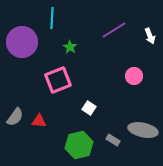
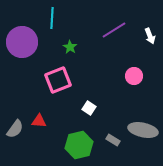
gray semicircle: moved 12 px down
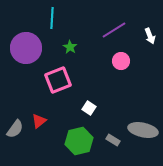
purple circle: moved 4 px right, 6 px down
pink circle: moved 13 px left, 15 px up
red triangle: rotated 42 degrees counterclockwise
green hexagon: moved 4 px up
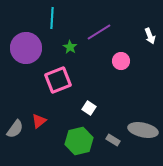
purple line: moved 15 px left, 2 px down
